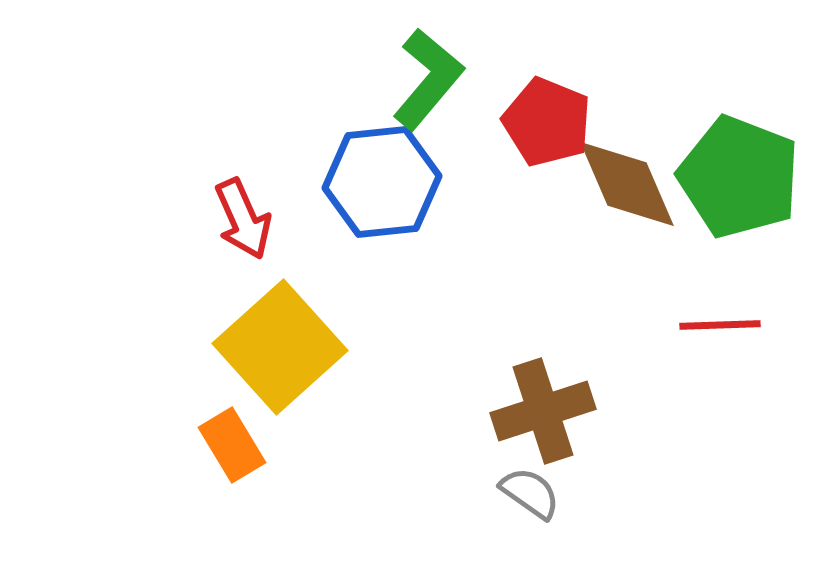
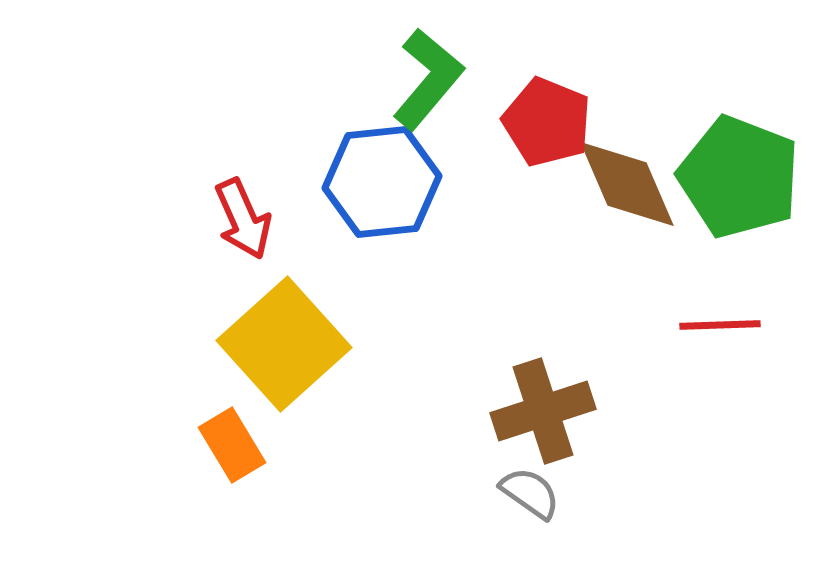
yellow square: moved 4 px right, 3 px up
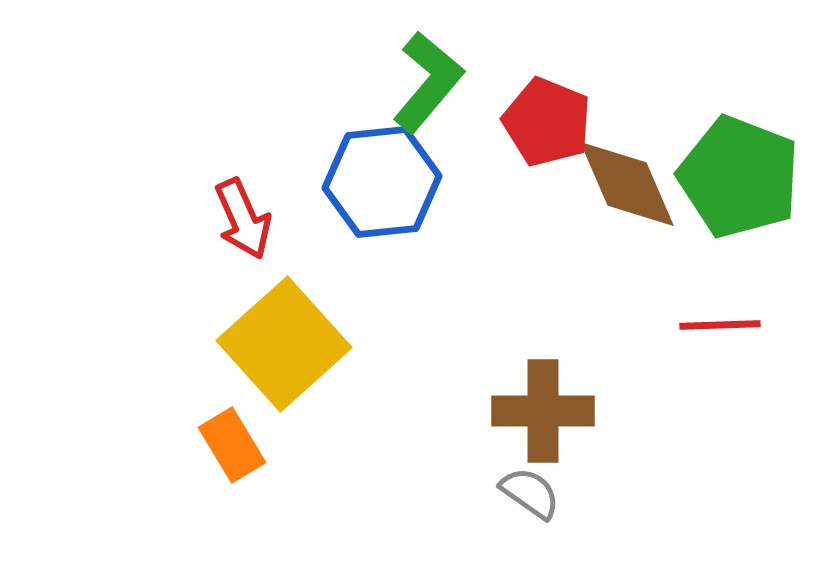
green L-shape: moved 3 px down
brown cross: rotated 18 degrees clockwise
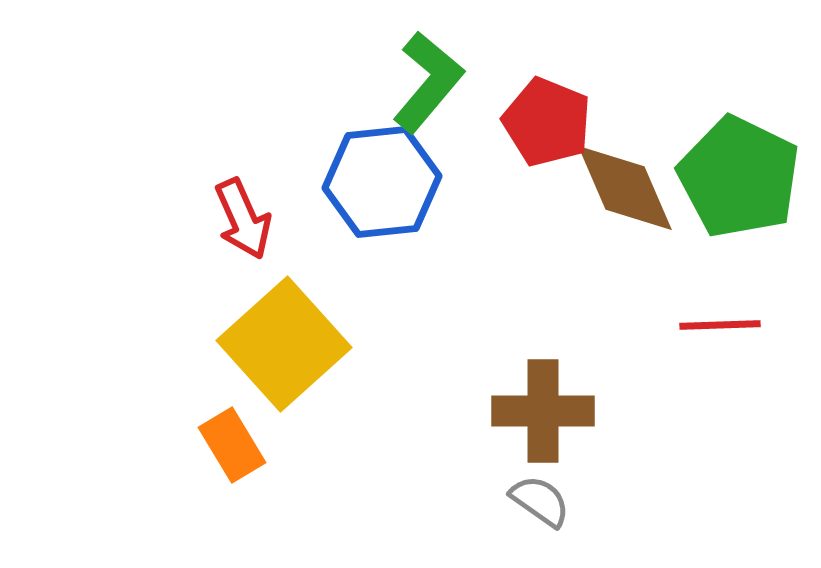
green pentagon: rotated 5 degrees clockwise
brown diamond: moved 2 px left, 4 px down
gray semicircle: moved 10 px right, 8 px down
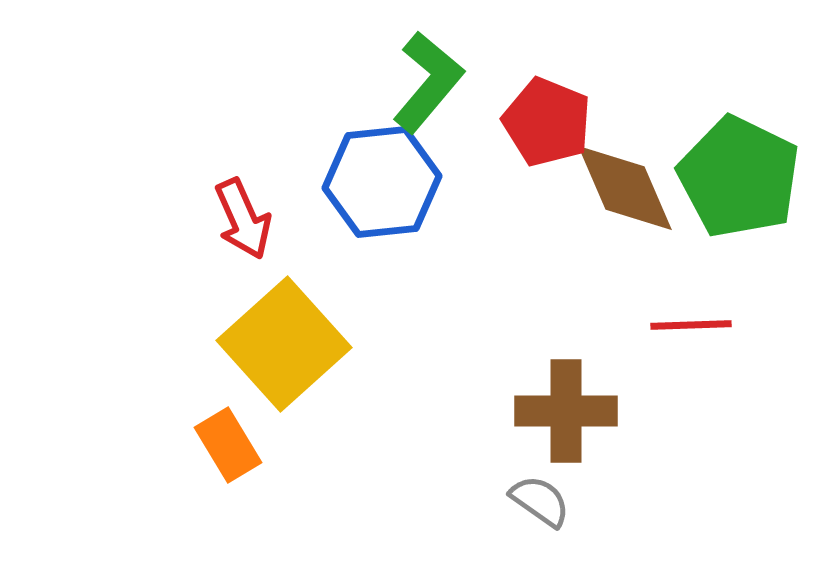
red line: moved 29 px left
brown cross: moved 23 px right
orange rectangle: moved 4 px left
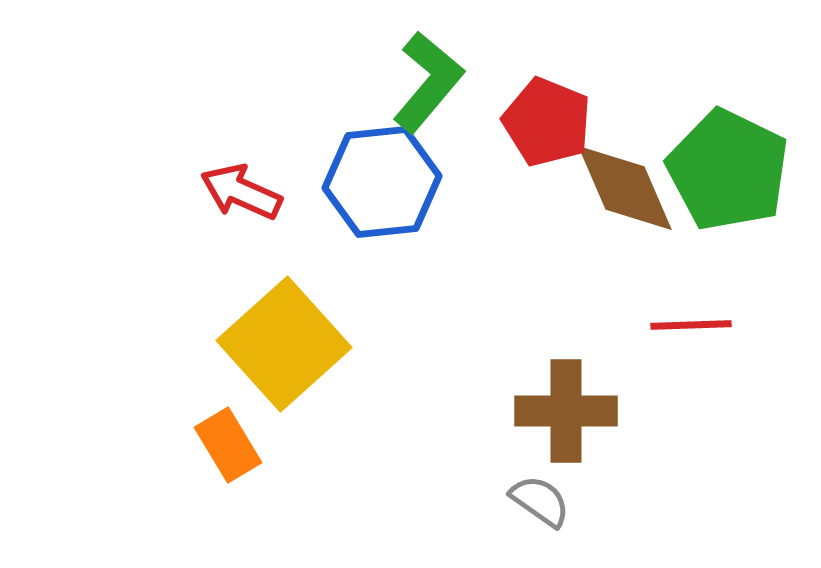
green pentagon: moved 11 px left, 7 px up
red arrow: moved 2 px left, 27 px up; rotated 138 degrees clockwise
